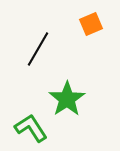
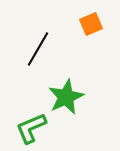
green star: moved 1 px left, 2 px up; rotated 9 degrees clockwise
green L-shape: rotated 80 degrees counterclockwise
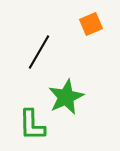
black line: moved 1 px right, 3 px down
green L-shape: moved 1 px right, 3 px up; rotated 68 degrees counterclockwise
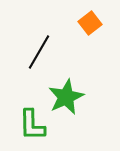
orange square: moved 1 px left, 1 px up; rotated 15 degrees counterclockwise
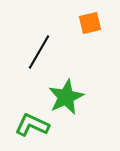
orange square: rotated 25 degrees clockwise
green L-shape: rotated 116 degrees clockwise
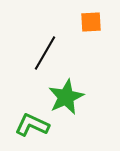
orange square: moved 1 px right, 1 px up; rotated 10 degrees clockwise
black line: moved 6 px right, 1 px down
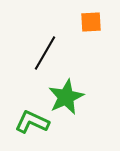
green L-shape: moved 3 px up
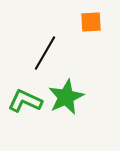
green L-shape: moved 7 px left, 21 px up
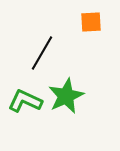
black line: moved 3 px left
green star: moved 1 px up
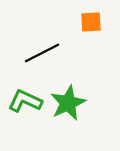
black line: rotated 33 degrees clockwise
green star: moved 2 px right, 7 px down
